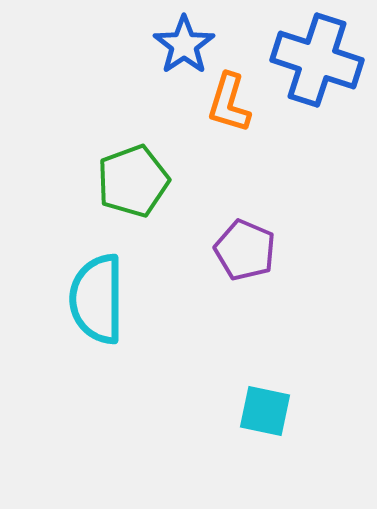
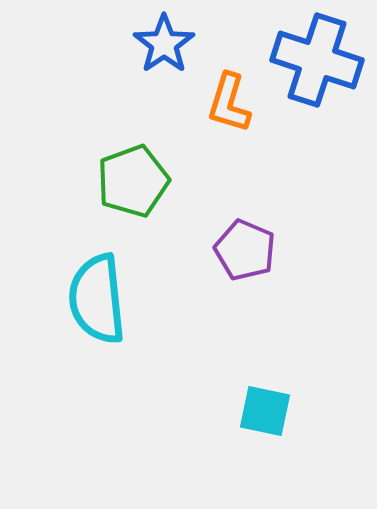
blue star: moved 20 px left, 1 px up
cyan semicircle: rotated 6 degrees counterclockwise
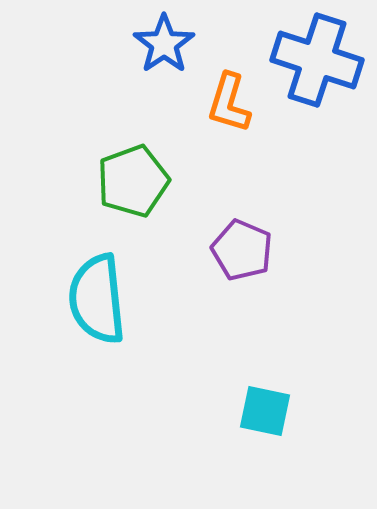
purple pentagon: moved 3 px left
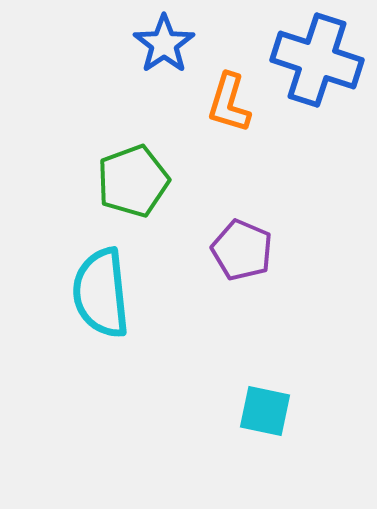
cyan semicircle: moved 4 px right, 6 px up
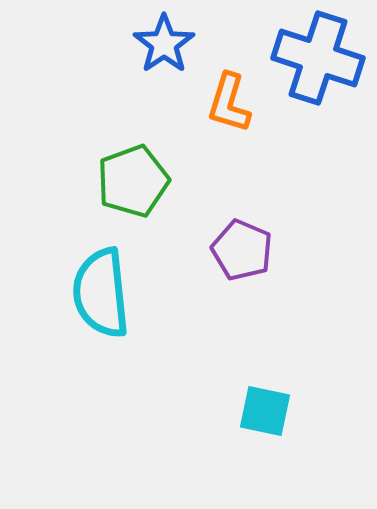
blue cross: moved 1 px right, 2 px up
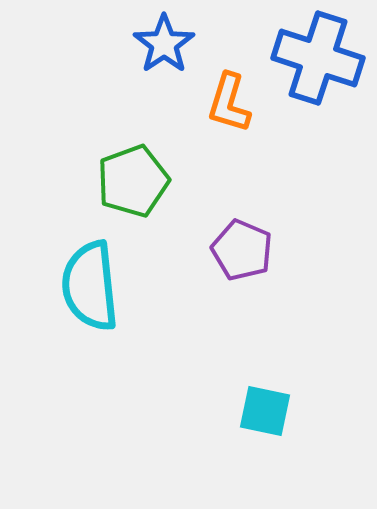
cyan semicircle: moved 11 px left, 7 px up
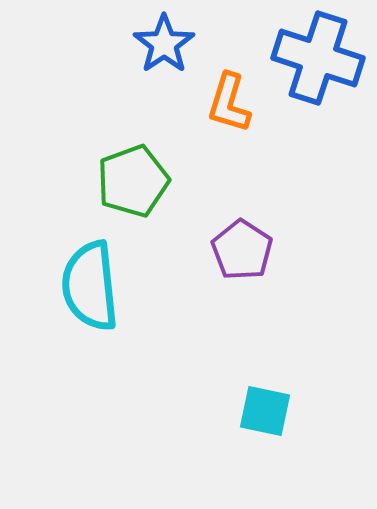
purple pentagon: rotated 10 degrees clockwise
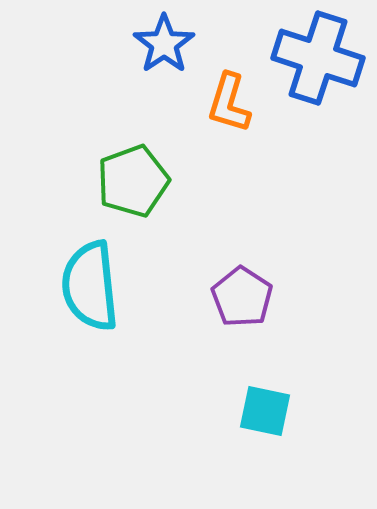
purple pentagon: moved 47 px down
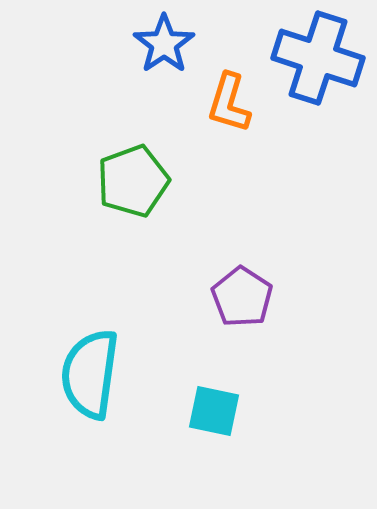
cyan semicircle: moved 88 px down; rotated 14 degrees clockwise
cyan square: moved 51 px left
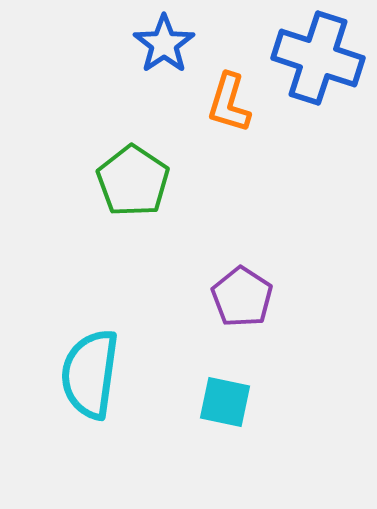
green pentagon: rotated 18 degrees counterclockwise
cyan square: moved 11 px right, 9 px up
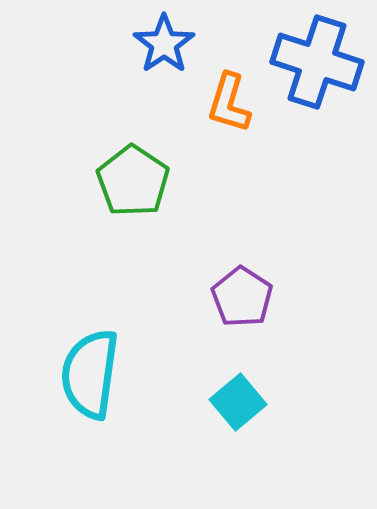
blue cross: moved 1 px left, 4 px down
cyan square: moved 13 px right; rotated 38 degrees clockwise
